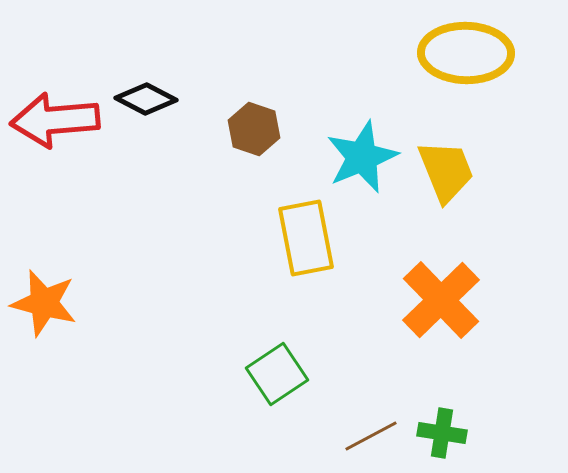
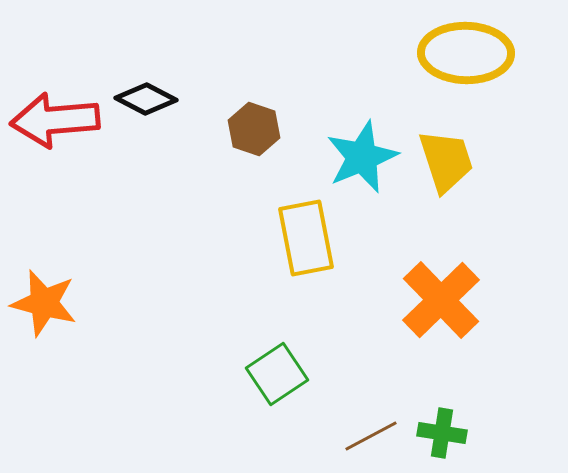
yellow trapezoid: moved 10 px up; rotated 4 degrees clockwise
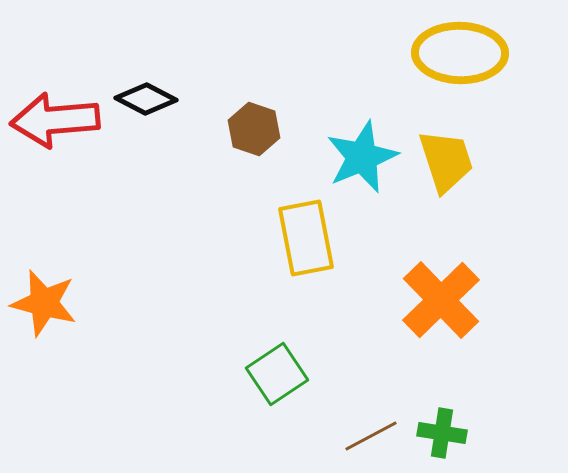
yellow ellipse: moved 6 px left
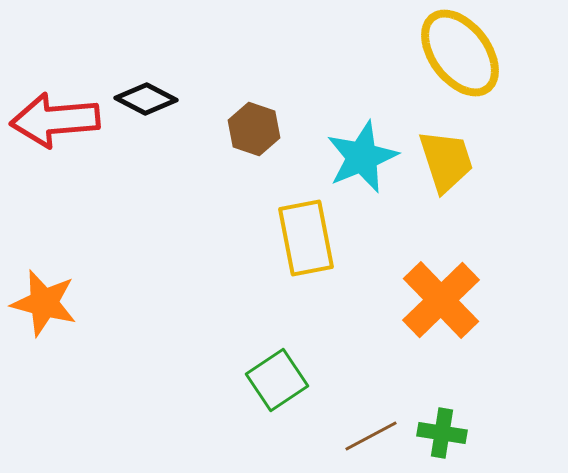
yellow ellipse: rotated 52 degrees clockwise
green square: moved 6 px down
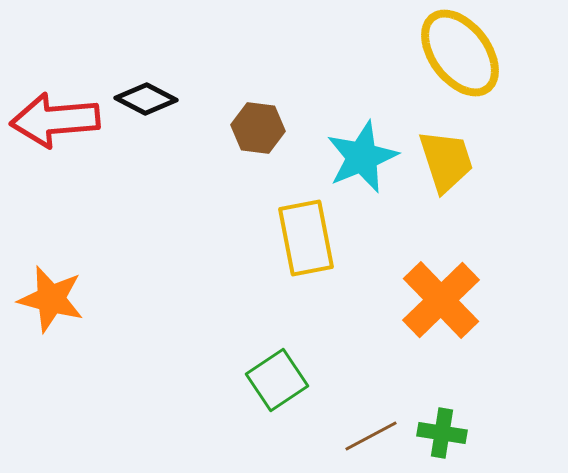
brown hexagon: moved 4 px right, 1 px up; rotated 12 degrees counterclockwise
orange star: moved 7 px right, 4 px up
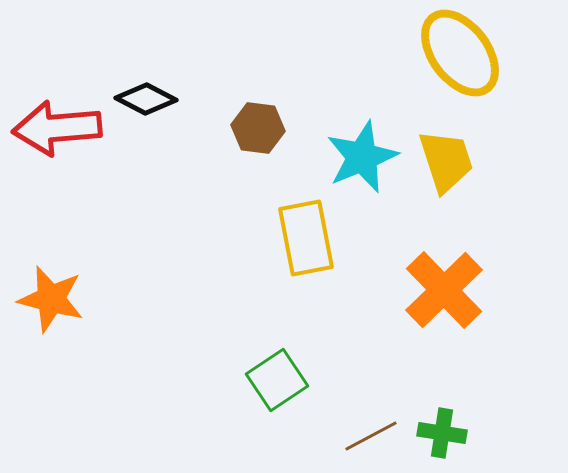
red arrow: moved 2 px right, 8 px down
orange cross: moved 3 px right, 10 px up
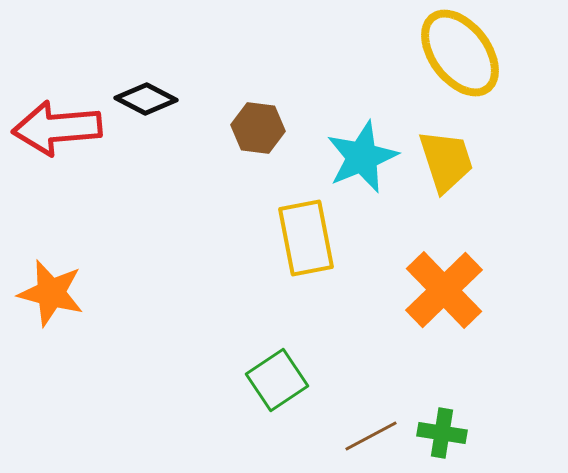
orange star: moved 6 px up
